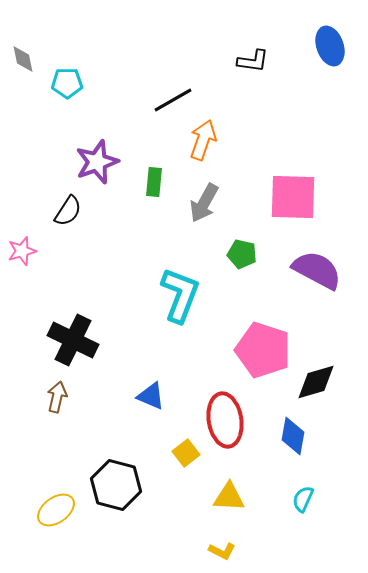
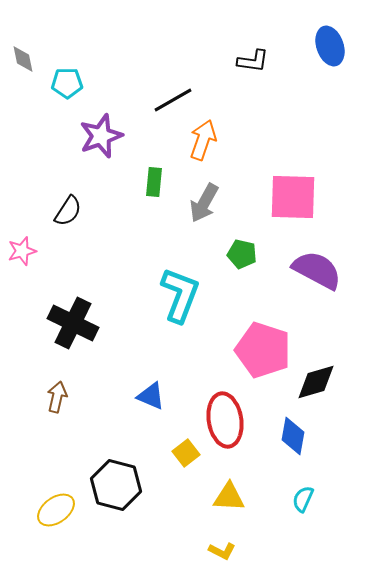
purple star: moved 4 px right, 26 px up
black cross: moved 17 px up
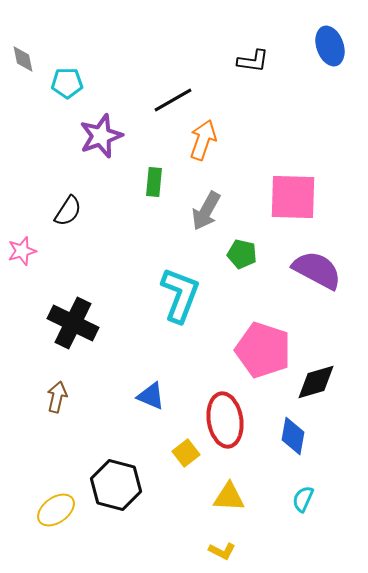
gray arrow: moved 2 px right, 8 px down
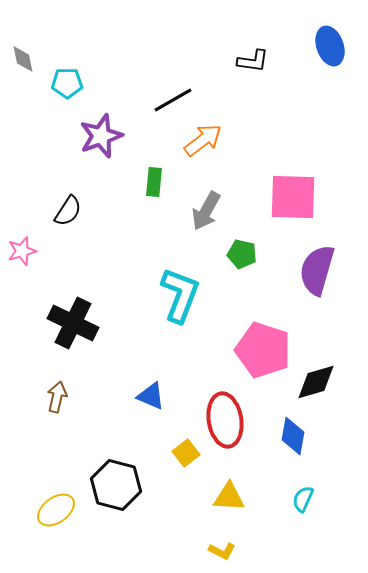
orange arrow: rotated 33 degrees clockwise
purple semicircle: rotated 102 degrees counterclockwise
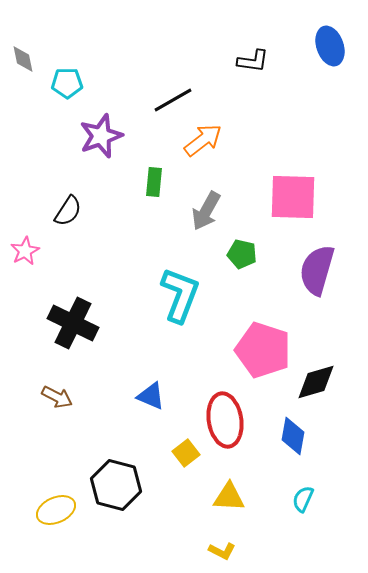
pink star: moved 3 px right; rotated 12 degrees counterclockwise
brown arrow: rotated 104 degrees clockwise
yellow ellipse: rotated 12 degrees clockwise
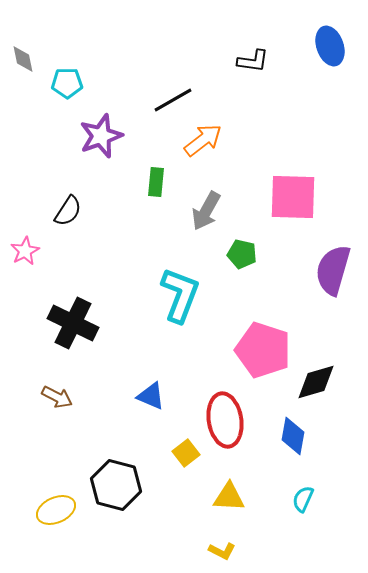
green rectangle: moved 2 px right
purple semicircle: moved 16 px right
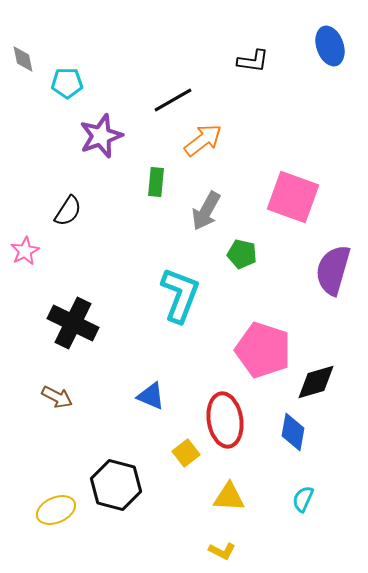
pink square: rotated 18 degrees clockwise
blue diamond: moved 4 px up
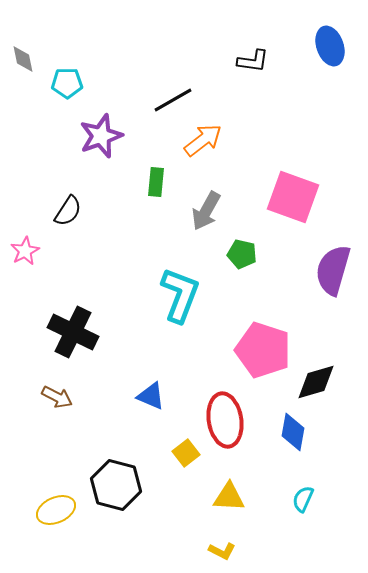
black cross: moved 9 px down
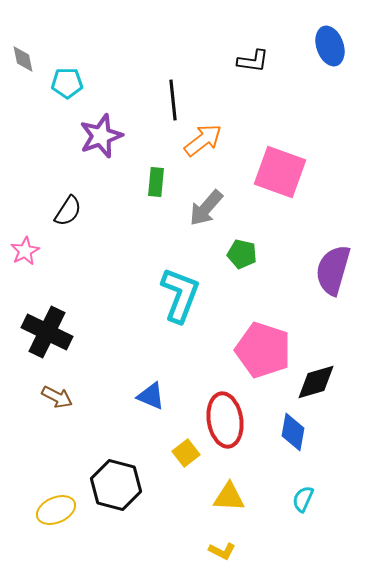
black line: rotated 66 degrees counterclockwise
pink square: moved 13 px left, 25 px up
gray arrow: moved 3 px up; rotated 12 degrees clockwise
black cross: moved 26 px left
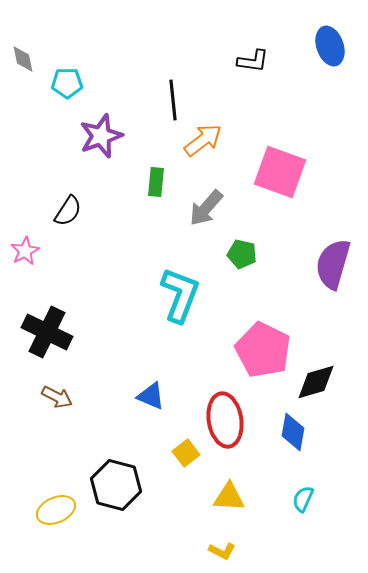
purple semicircle: moved 6 px up
pink pentagon: rotated 8 degrees clockwise
